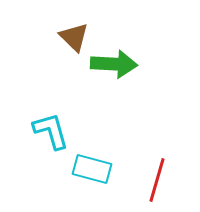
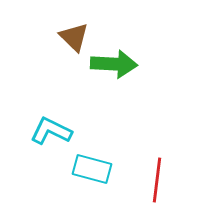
cyan L-shape: rotated 48 degrees counterclockwise
red line: rotated 9 degrees counterclockwise
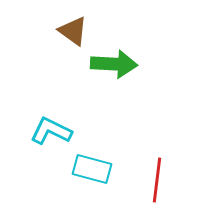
brown triangle: moved 1 px left, 6 px up; rotated 8 degrees counterclockwise
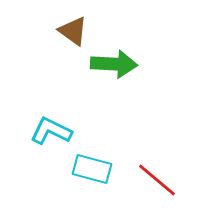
red line: rotated 57 degrees counterclockwise
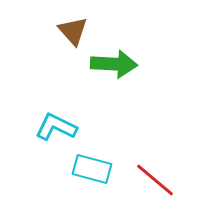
brown triangle: rotated 12 degrees clockwise
cyan L-shape: moved 5 px right, 4 px up
red line: moved 2 px left
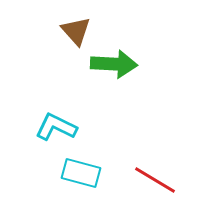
brown triangle: moved 3 px right
cyan rectangle: moved 11 px left, 4 px down
red line: rotated 9 degrees counterclockwise
